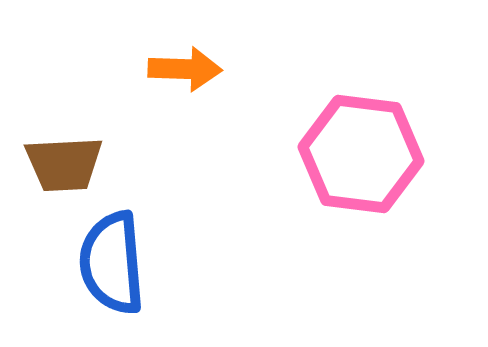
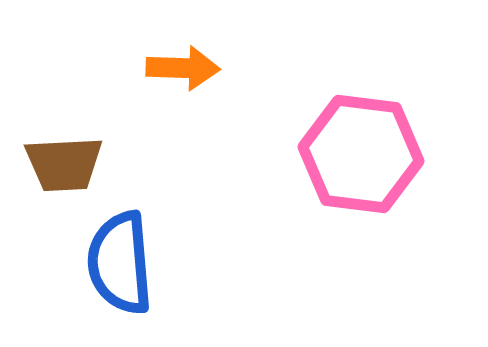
orange arrow: moved 2 px left, 1 px up
blue semicircle: moved 8 px right
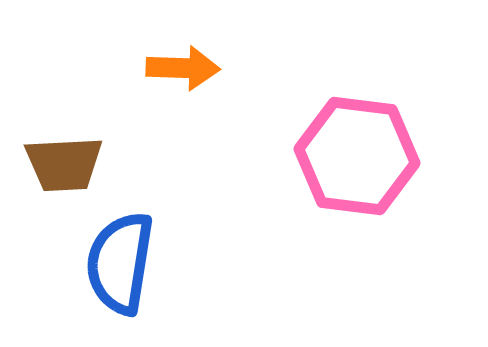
pink hexagon: moved 4 px left, 2 px down
blue semicircle: rotated 14 degrees clockwise
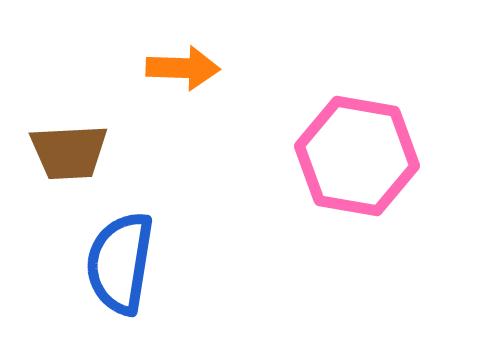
pink hexagon: rotated 3 degrees clockwise
brown trapezoid: moved 5 px right, 12 px up
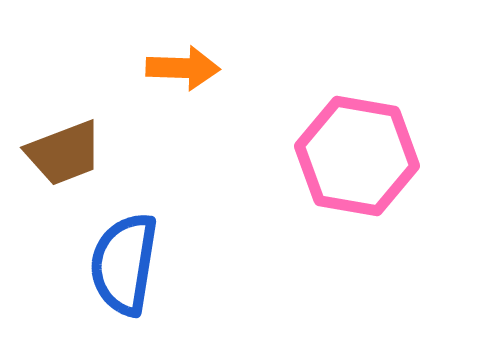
brown trapezoid: moved 5 px left, 1 px down; rotated 18 degrees counterclockwise
blue semicircle: moved 4 px right, 1 px down
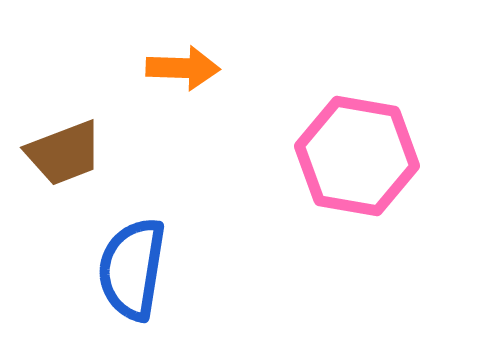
blue semicircle: moved 8 px right, 5 px down
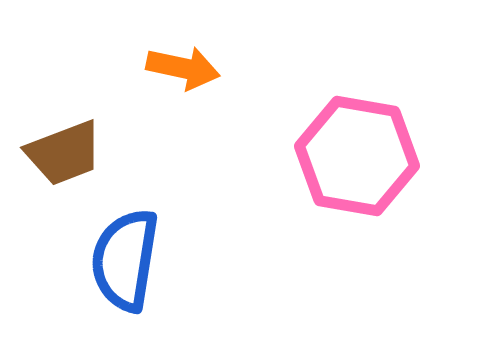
orange arrow: rotated 10 degrees clockwise
blue semicircle: moved 7 px left, 9 px up
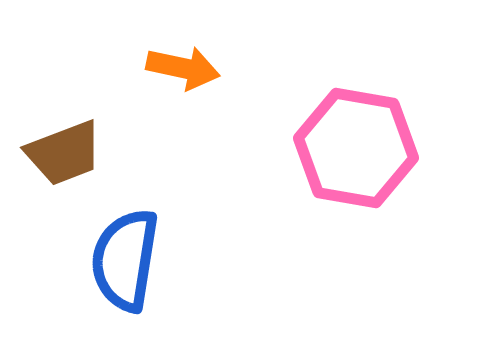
pink hexagon: moved 1 px left, 8 px up
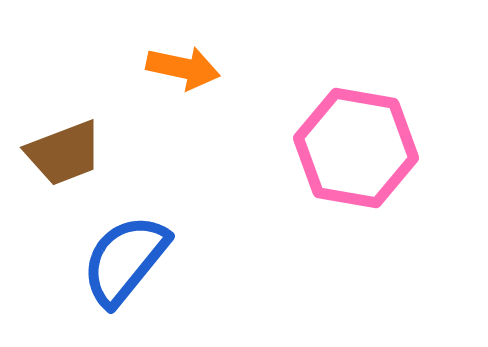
blue semicircle: rotated 30 degrees clockwise
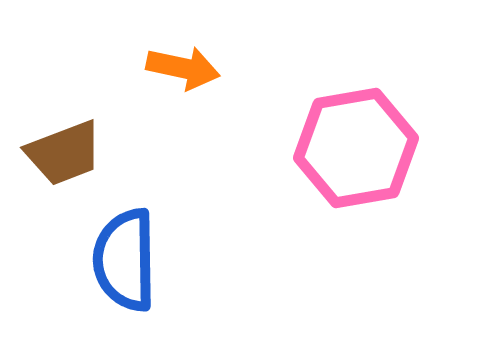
pink hexagon: rotated 20 degrees counterclockwise
blue semicircle: rotated 40 degrees counterclockwise
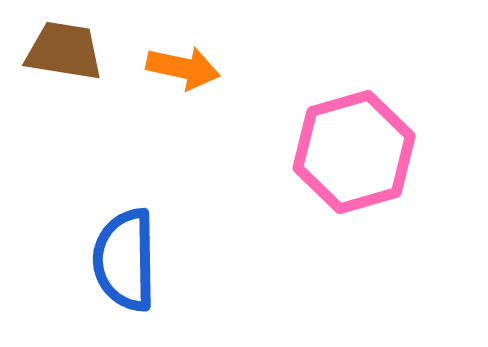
pink hexagon: moved 2 px left, 4 px down; rotated 6 degrees counterclockwise
brown trapezoid: moved 102 px up; rotated 150 degrees counterclockwise
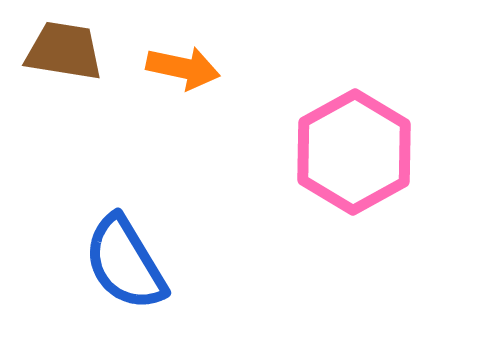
pink hexagon: rotated 13 degrees counterclockwise
blue semicircle: moved 3 px down; rotated 30 degrees counterclockwise
